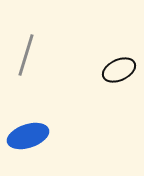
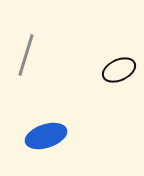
blue ellipse: moved 18 px right
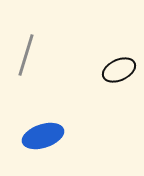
blue ellipse: moved 3 px left
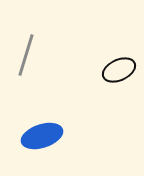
blue ellipse: moved 1 px left
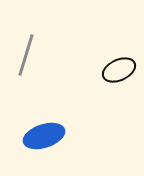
blue ellipse: moved 2 px right
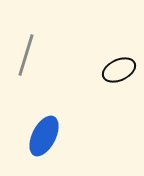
blue ellipse: rotated 45 degrees counterclockwise
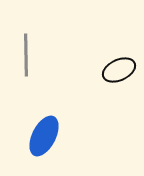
gray line: rotated 18 degrees counterclockwise
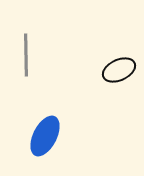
blue ellipse: moved 1 px right
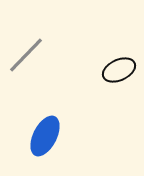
gray line: rotated 45 degrees clockwise
